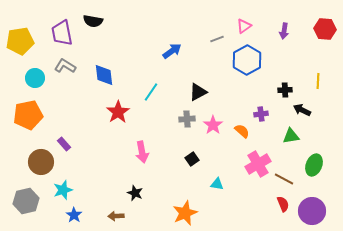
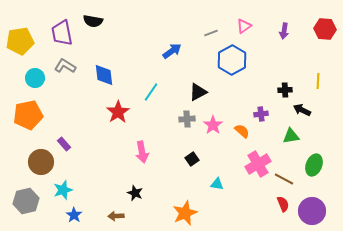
gray line: moved 6 px left, 6 px up
blue hexagon: moved 15 px left
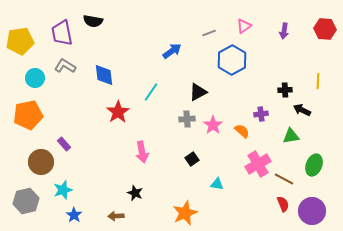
gray line: moved 2 px left
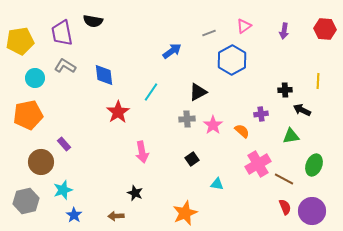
red semicircle: moved 2 px right, 3 px down
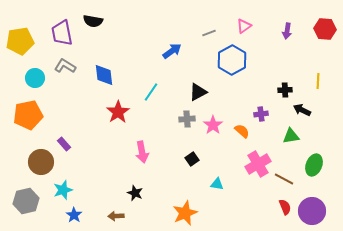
purple arrow: moved 3 px right
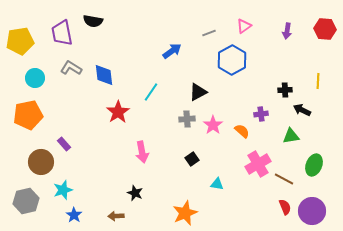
gray L-shape: moved 6 px right, 2 px down
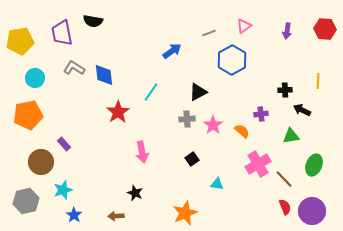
gray L-shape: moved 3 px right
brown line: rotated 18 degrees clockwise
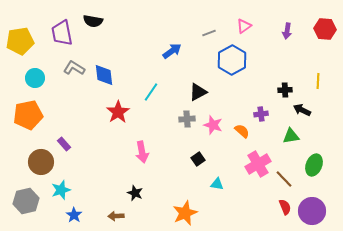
pink star: rotated 18 degrees counterclockwise
black square: moved 6 px right
cyan star: moved 2 px left
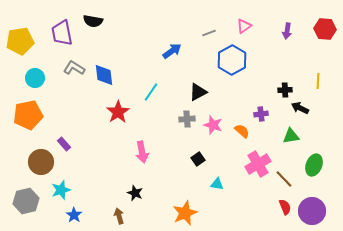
black arrow: moved 2 px left, 2 px up
brown arrow: moved 3 px right; rotated 77 degrees clockwise
